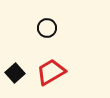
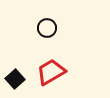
black square: moved 6 px down
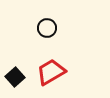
black square: moved 2 px up
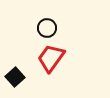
red trapezoid: moved 14 px up; rotated 24 degrees counterclockwise
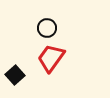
black square: moved 2 px up
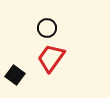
black square: rotated 12 degrees counterclockwise
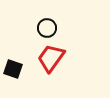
black square: moved 2 px left, 6 px up; rotated 18 degrees counterclockwise
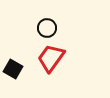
black square: rotated 12 degrees clockwise
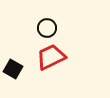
red trapezoid: moved 1 px up; rotated 28 degrees clockwise
